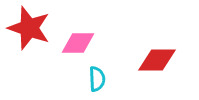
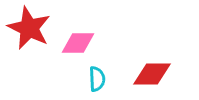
red star: rotated 6 degrees clockwise
red diamond: moved 5 px left, 14 px down
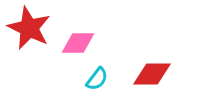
cyan semicircle: rotated 40 degrees clockwise
